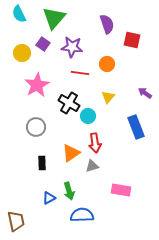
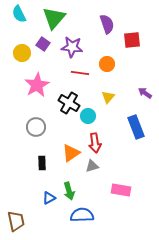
red square: rotated 18 degrees counterclockwise
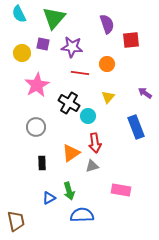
red square: moved 1 px left
purple square: rotated 24 degrees counterclockwise
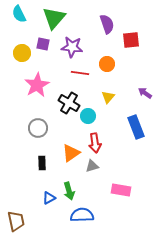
gray circle: moved 2 px right, 1 px down
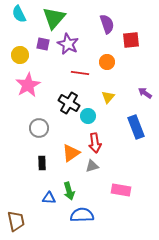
purple star: moved 4 px left, 3 px up; rotated 20 degrees clockwise
yellow circle: moved 2 px left, 2 px down
orange circle: moved 2 px up
pink star: moved 9 px left
gray circle: moved 1 px right
blue triangle: rotated 32 degrees clockwise
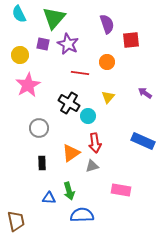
blue rectangle: moved 7 px right, 14 px down; rotated 45 degrees counterclockwise
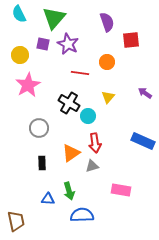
purple semicircle: moved 2 px up
blue triangle: moved 1 px left, 1 px down
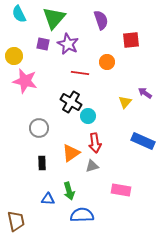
purple semicircle: moved 6 px left, 2 px up
yellow circle: moved 6 px left, 1 px down
pink star: moved 3 px left, 4 px up; rotated 30 degrees counterclockwise
yellow triangle: moved 17 px right, 5 px down
black cross: moved 2 px right, 1 px up
